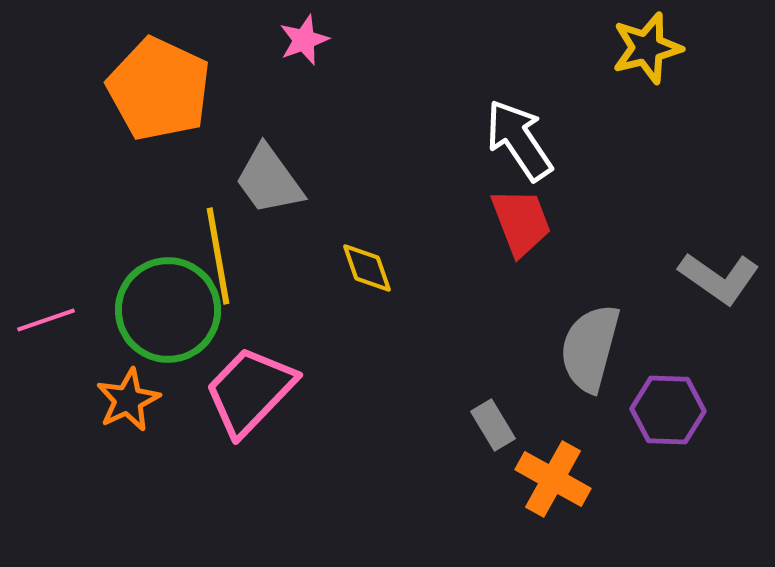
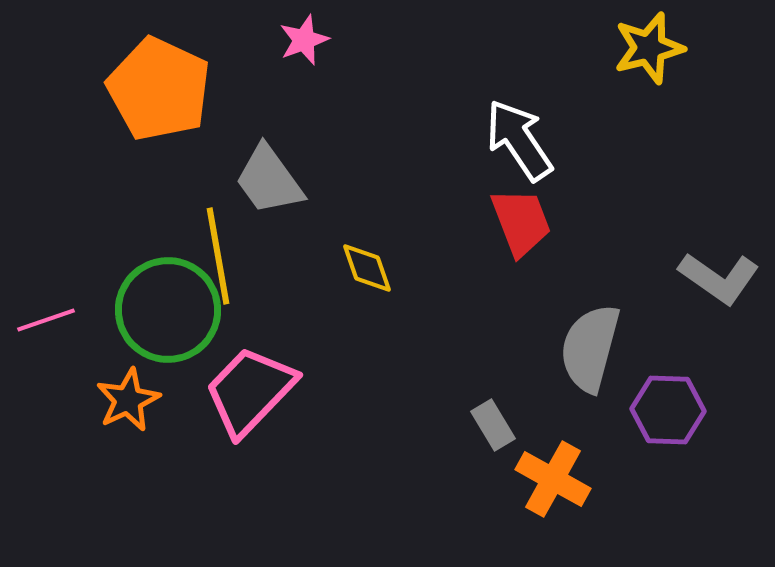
yellow star: moved 2 px right
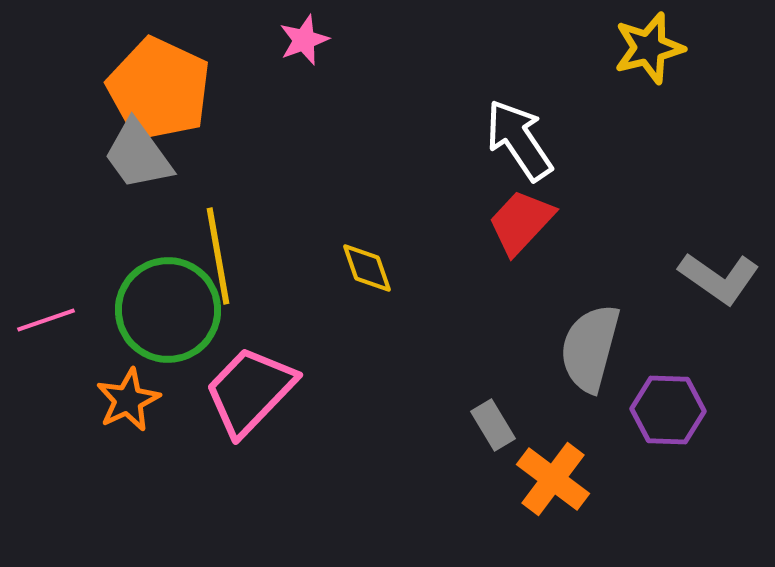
gray trapezoid: moved 131 px left, 25 px up
red trapezoid: rotated 116 degrees counterclockwise
orange cross: rotated 8 degrees clockwise
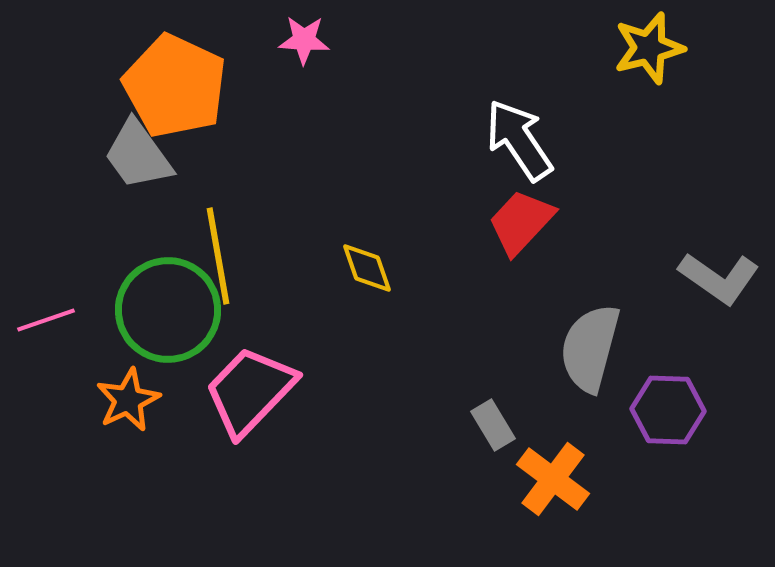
pink star: rotated 24 degrees clockwise
orange pentagon: moved 16 px right, 3 px up
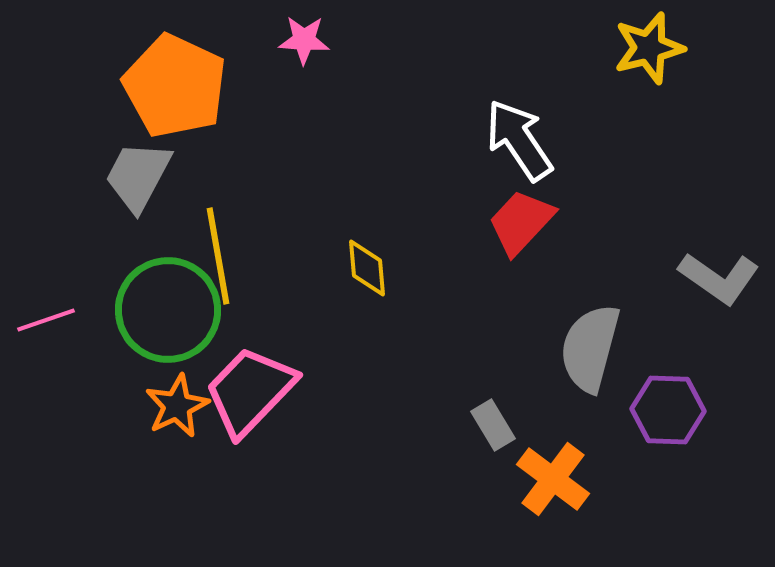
gray trapezoid: moved 21 px down; rotated 64 degrees clockwise
yellow diamond: rotated 14 degrees clockwise
orange star: moved 49 px right, 6 px down
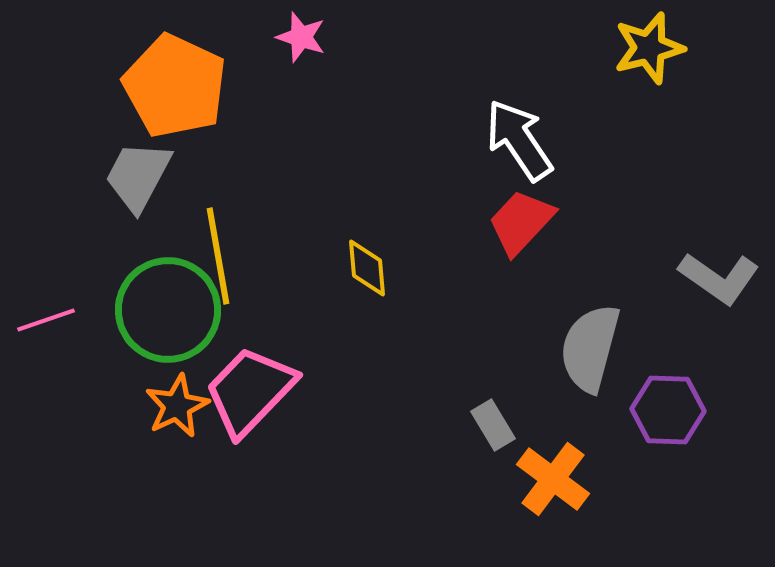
pink star: moved 3 px left, 3 px up; rotated 15 degrees clockwise
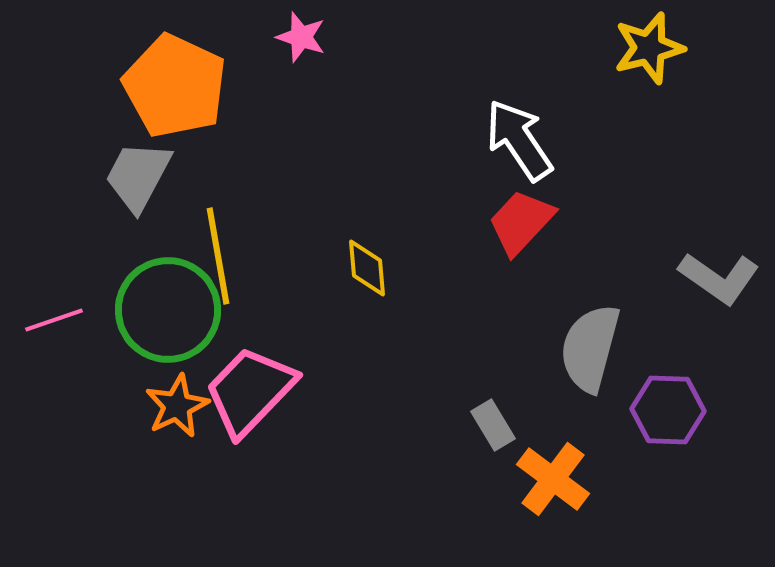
pink line: moved 8 px right
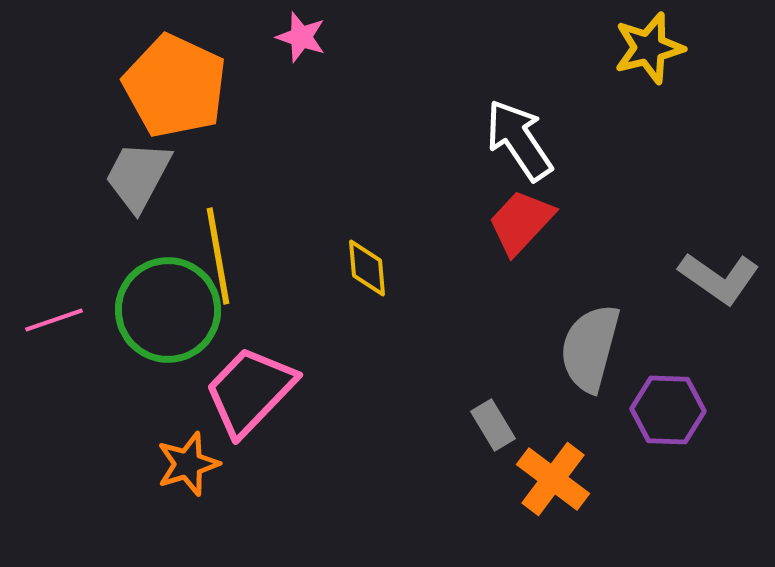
orange star: moved 11 px right, 58 px down; rotated 8 degrees clockwise
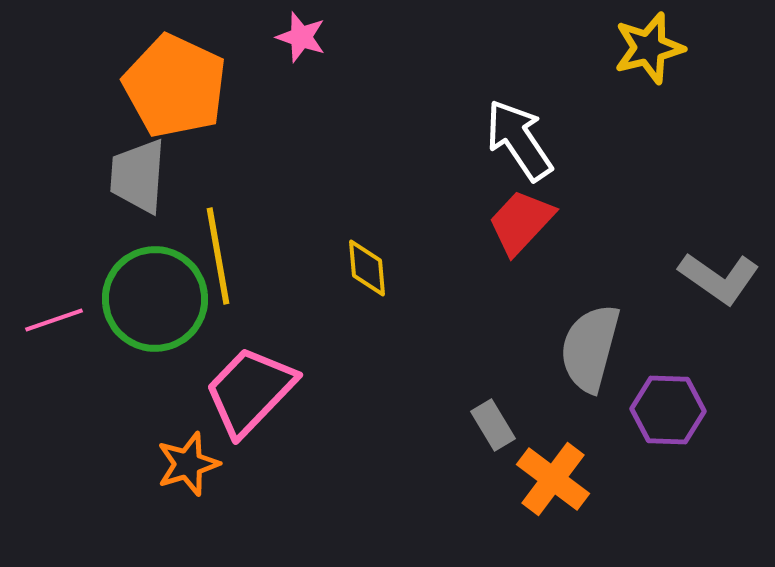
gray trapezoid: rotated 24 degrees counterclockwise
green circle: moved 13 px left, 11 px up
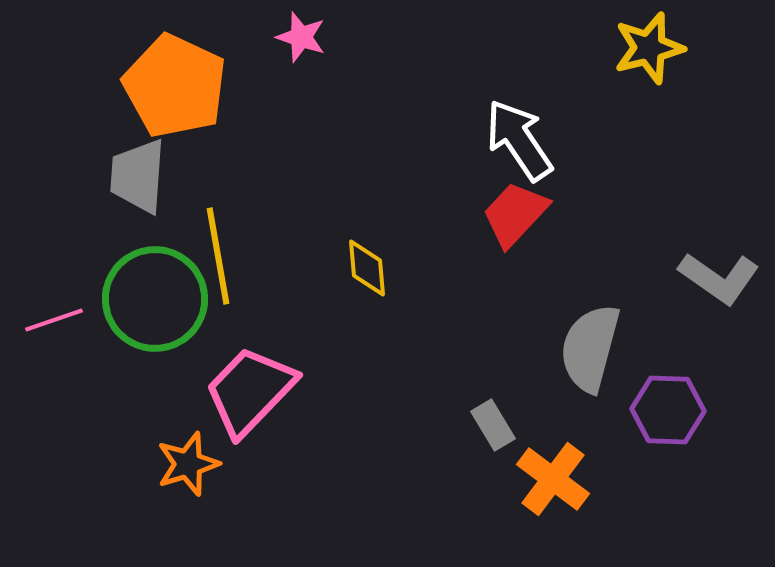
red trapezoid: moved 6 px left, 8 px up
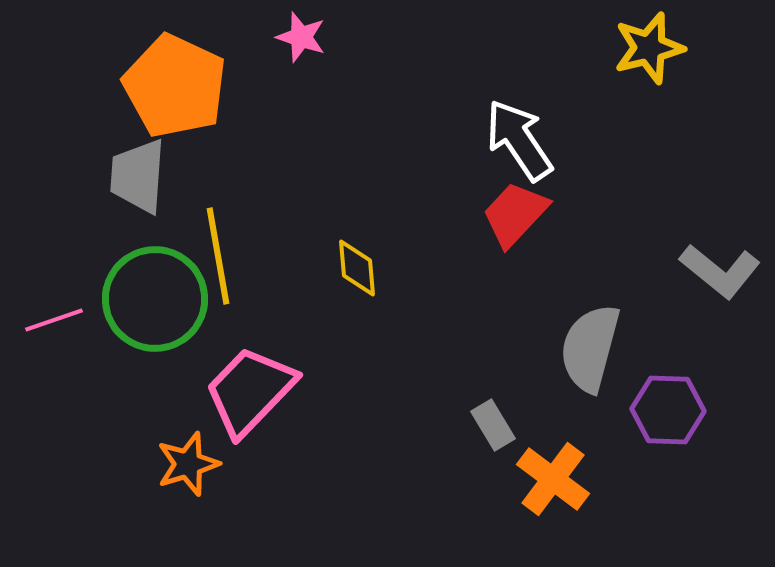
yellow diamond: moved 10 px left
gray L-shape: moved 1 px right, 7 px up; rotated 4 degrees clockwise
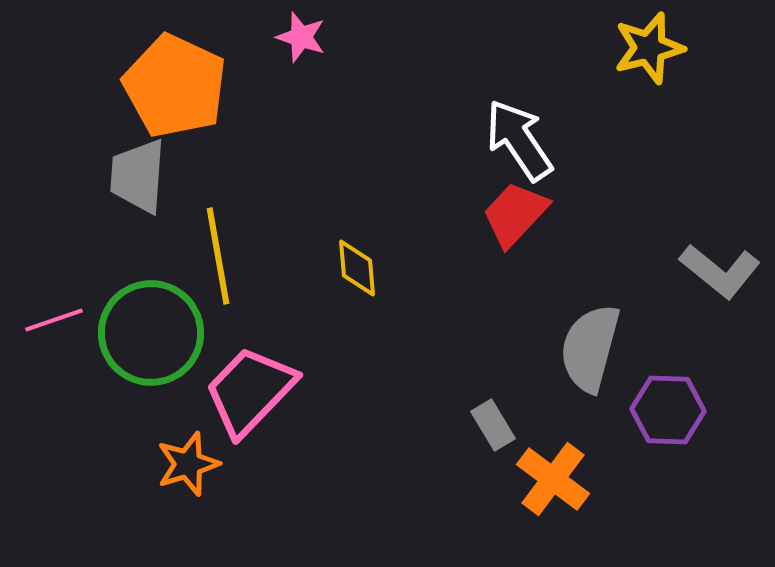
green circle: moved 4 px left, 34 px down
